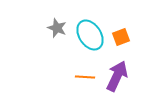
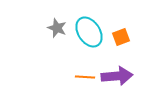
cyan ellipse: moved 1 px left, 3 px up
purple arrow: rotated 60 degrees clockwise
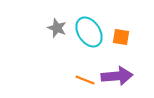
orange square: rotated 30 degrees clockwise
orange line: moved 3 px down; rotated 18 degrees clockwise
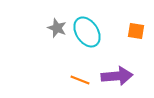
cyan ellipse: moved 2 px left
orange square: moved 15 px right, 6 px up
orange line: moved 5 px left
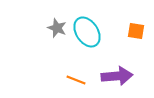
orange line: moved 4 px left
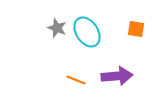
orange square: moved 2 px up
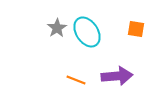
gray star: rotated 18 degrees clockwise
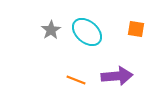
gray star: moved 6 px left, 2 px down
cyan ellipse: rotated 16 degrees counterclockwise
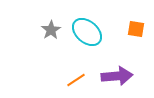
orange line: rotated 54 degrees counterclockwise
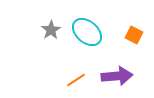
orange square: moved 2 px left, 6 px down; rotated 18 degrees clockwise
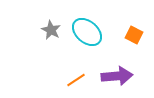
gray star: rotated 12 degrees counterclockwise
